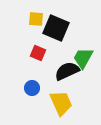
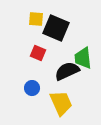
green trapezoid: rotated 35 degrees counterclockwise
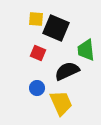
green trapezoid: moved 3 px right, 8 px up
blue circle: moved 5 px right
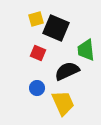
yellow square: rotated 21 degrees counterclockwise
yellow trapezoid: moved 2 px right
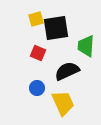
black square: rotated 32 degrees counterclockwise
green trapezoid: moved 4 px up; rotated 10 degrees clockwise
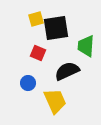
blue circle: moved 9 px left, 5 px up
yellow trapezoid: moved 8 px left, 2 px up
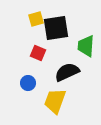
black semicircle: moved 1 px down
yellow trapezoid: rotated 136 degrees counterclockwise
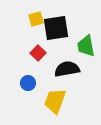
green trapezoid: rotated 15 degrees counterclockwise
red square: rotated 21 degrees clockwise
black semicircle: moved 3 px up; rotated 15 degrees clockwise
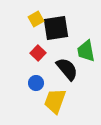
yellow square: rotated 14 degrees counterclockwise
green trapezoid: moved 5 px down
black semicircle: rotated 60 degrees clockwise
blue circle: moved 8 px right
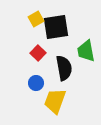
black square: moved 1 px up
black semicircle: moved 3 px left, 1 px up; rotated 30 degrees clockwise
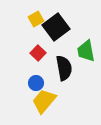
black square: rotated 28 degrees counterclockwise
yellow trapezoid: moved 11 px left; rotated 20 degrees clockwise
